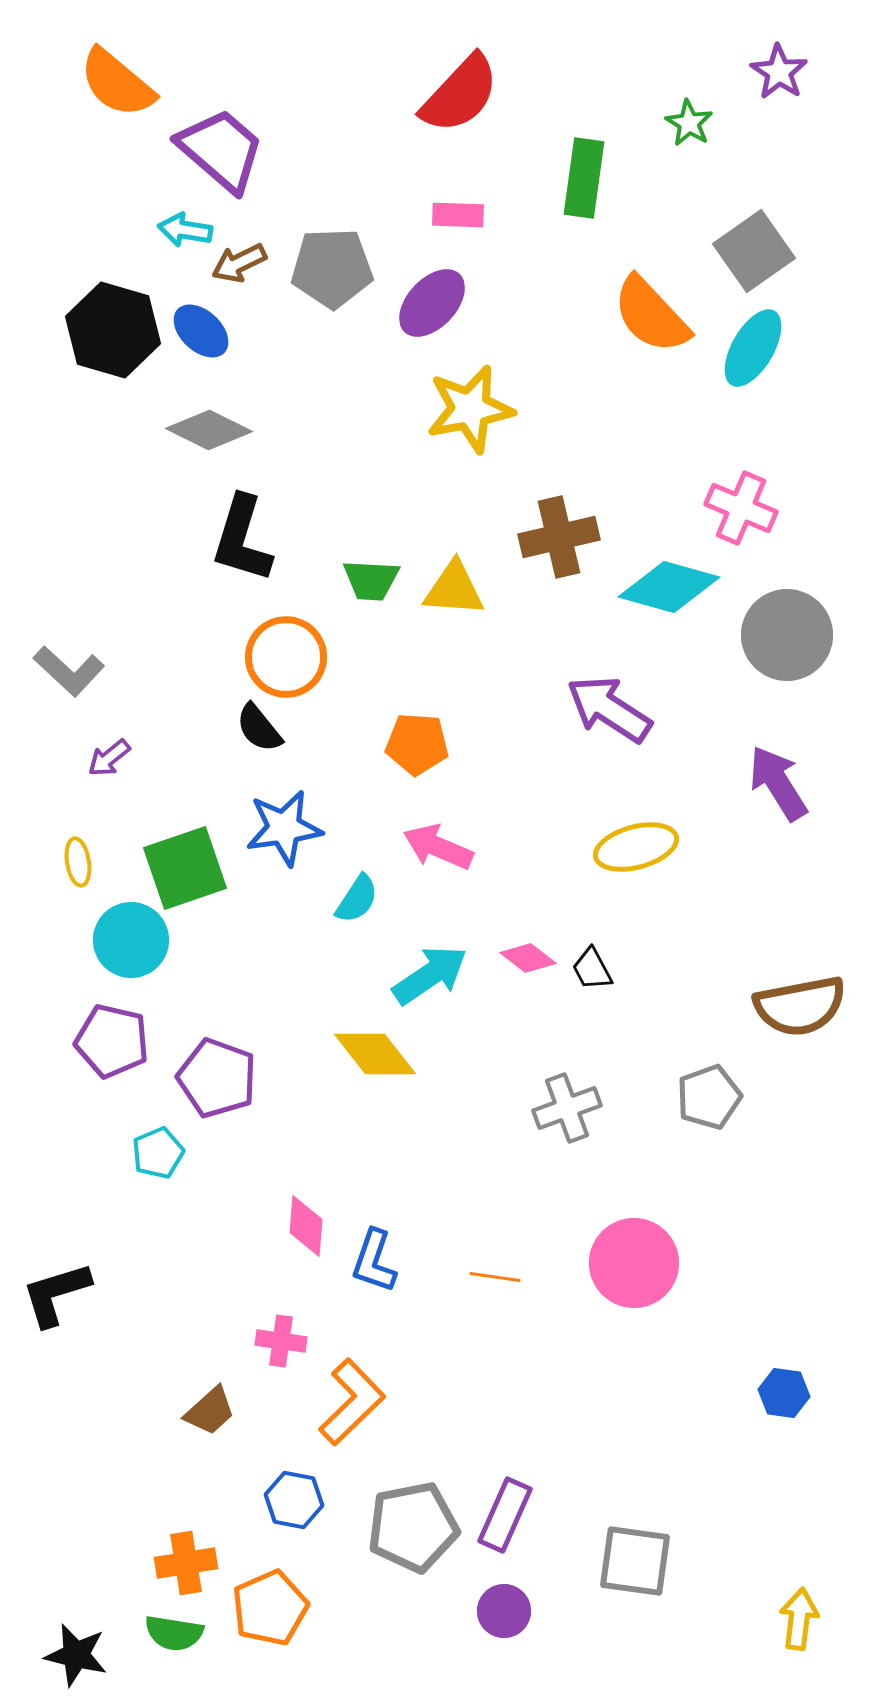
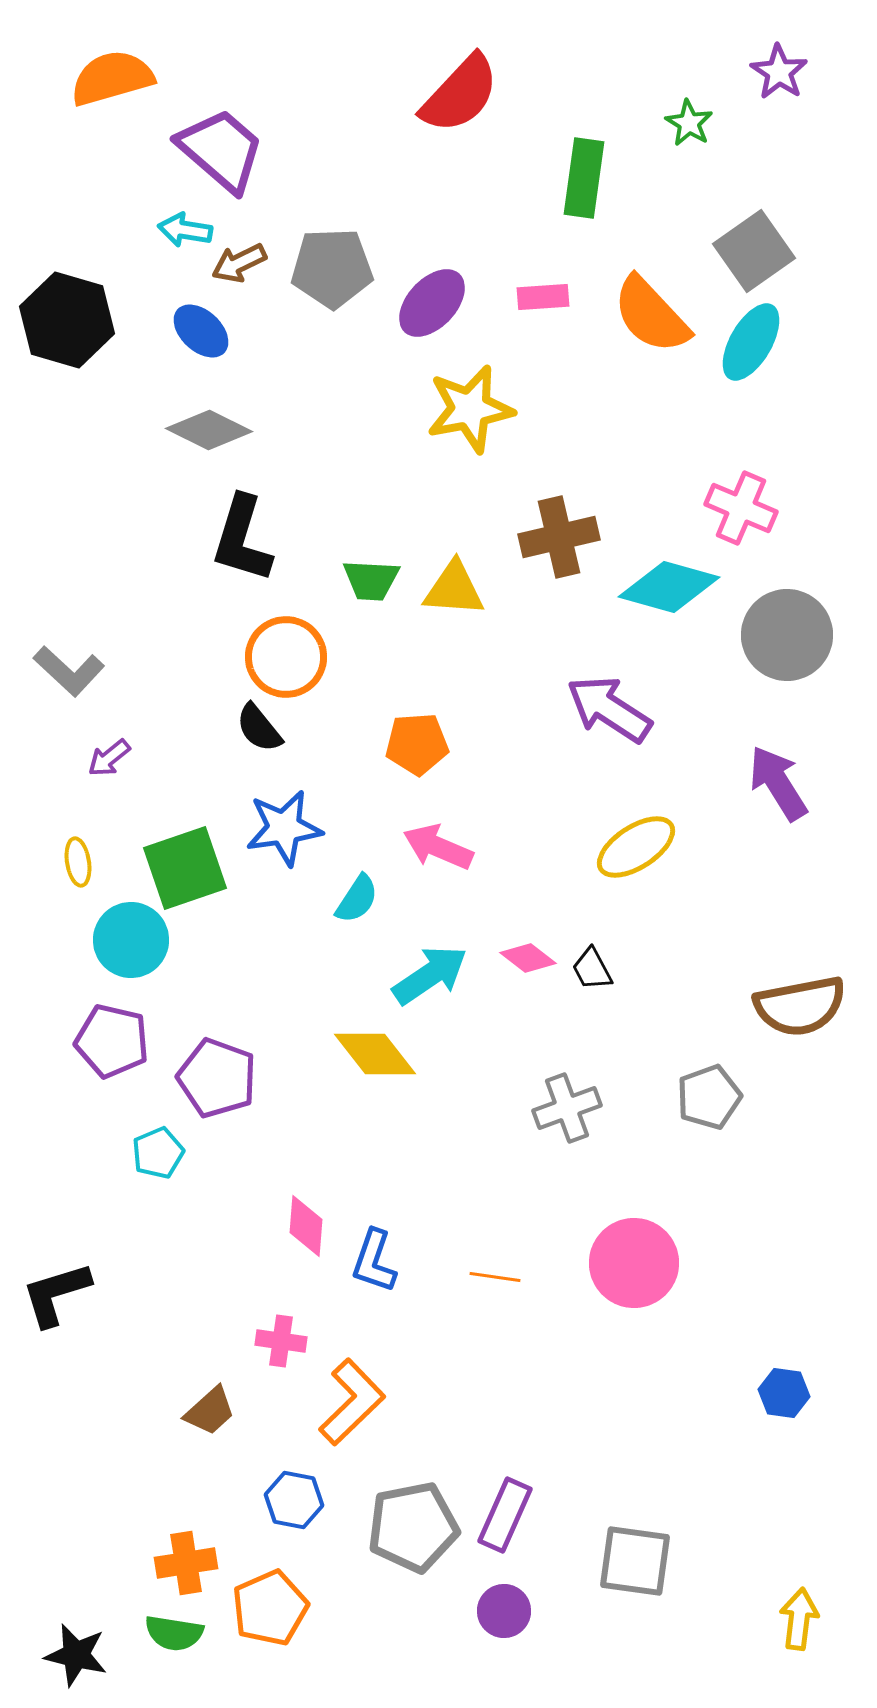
orange semicircle at (117, 83): moved 5 px left, 5 px up; rotated 124 degrees clockwise
pink rectangle at (458, 215): moved 85 px right, 82 px down; rotated 6 degrees counterclockwise
black hexagon at (113, 330): moved 46 px left, 10 px up
cyan ellipse at (753, 348): moved 2 px left, 6 px up
orange pentagon at (417, 744): rotated 8 degrees counterclockwise
yellow ellipse at (636, 847): rotated 18 degrees counterclockwise
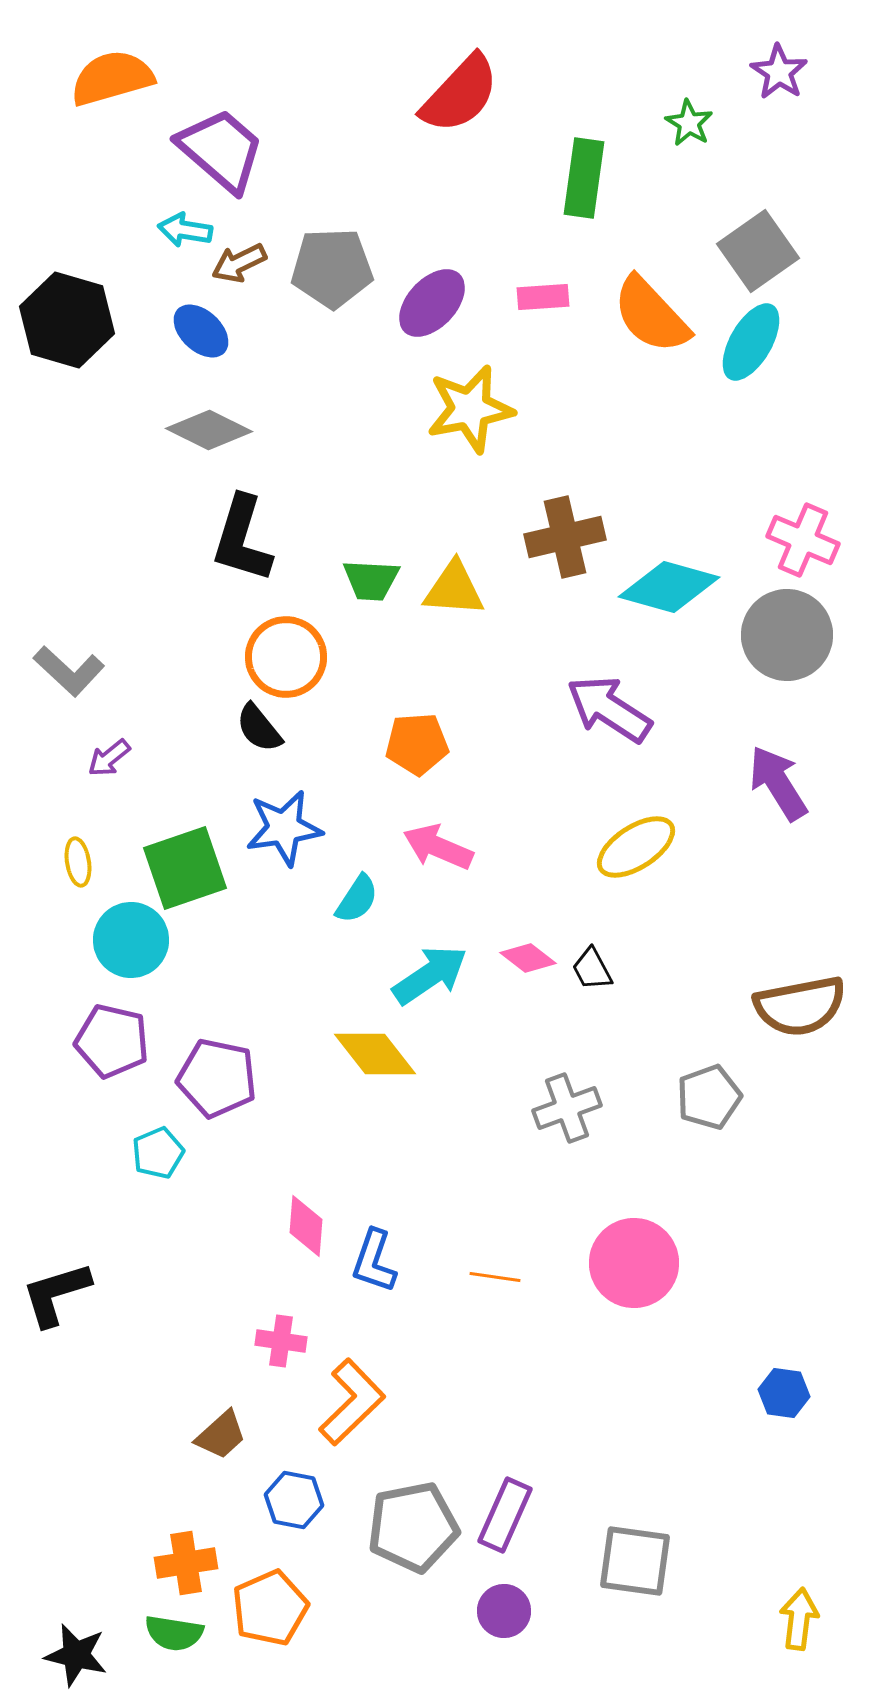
gray square at (754, 251): moved 4 px right
pink cross at (741, 508): moved 62 px right, 32 px down
brown cross at (559, 537): moved 6 px right
purple pentagon at (217, 1078): rotated 8 degrees counterclockwise
brown trapezoid at (210, 1411): moved 11 px right, 24 px down
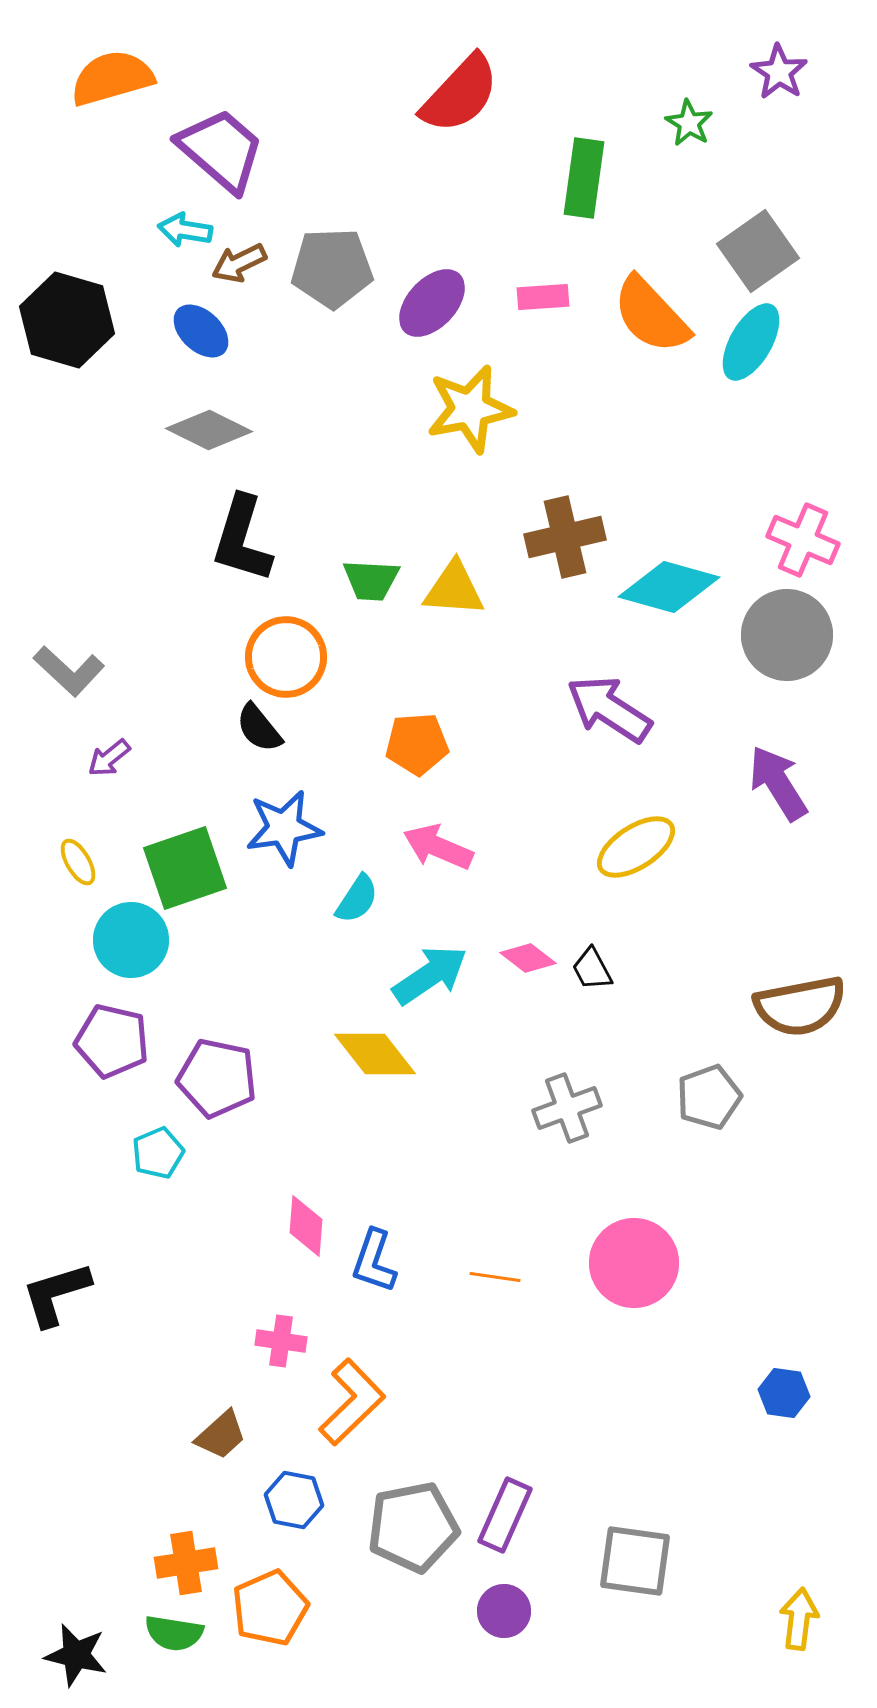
yellow ellipse at (78, 862): rotated 21 degrees counterclockwise
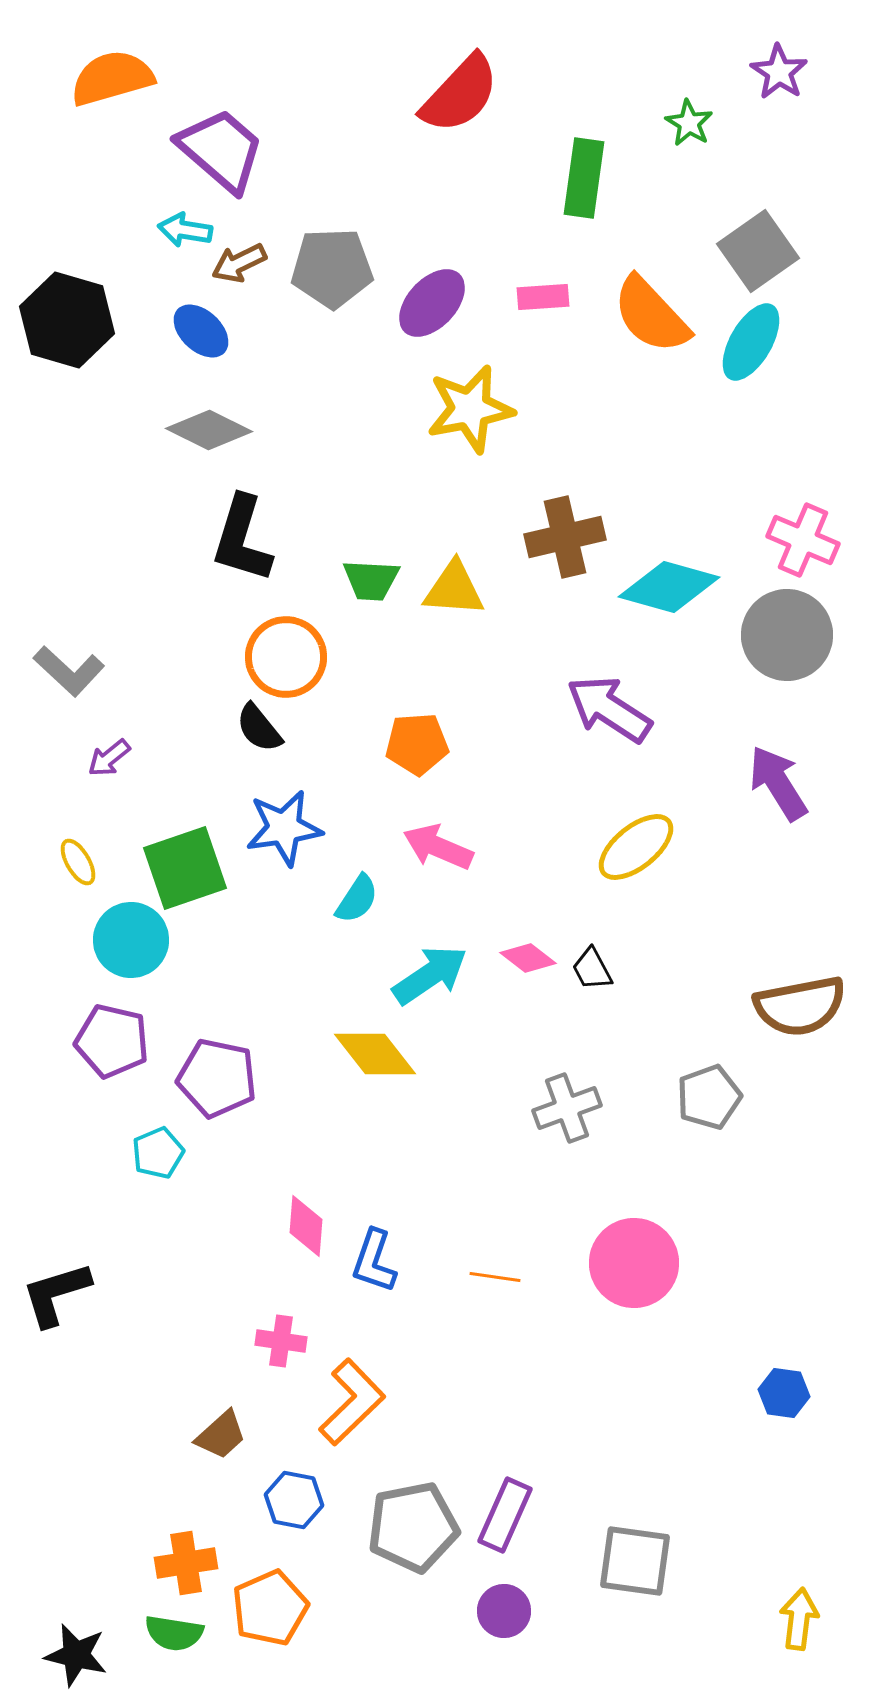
yellow ellipse at (636, 847): rotated 6 degrees counterclockwise
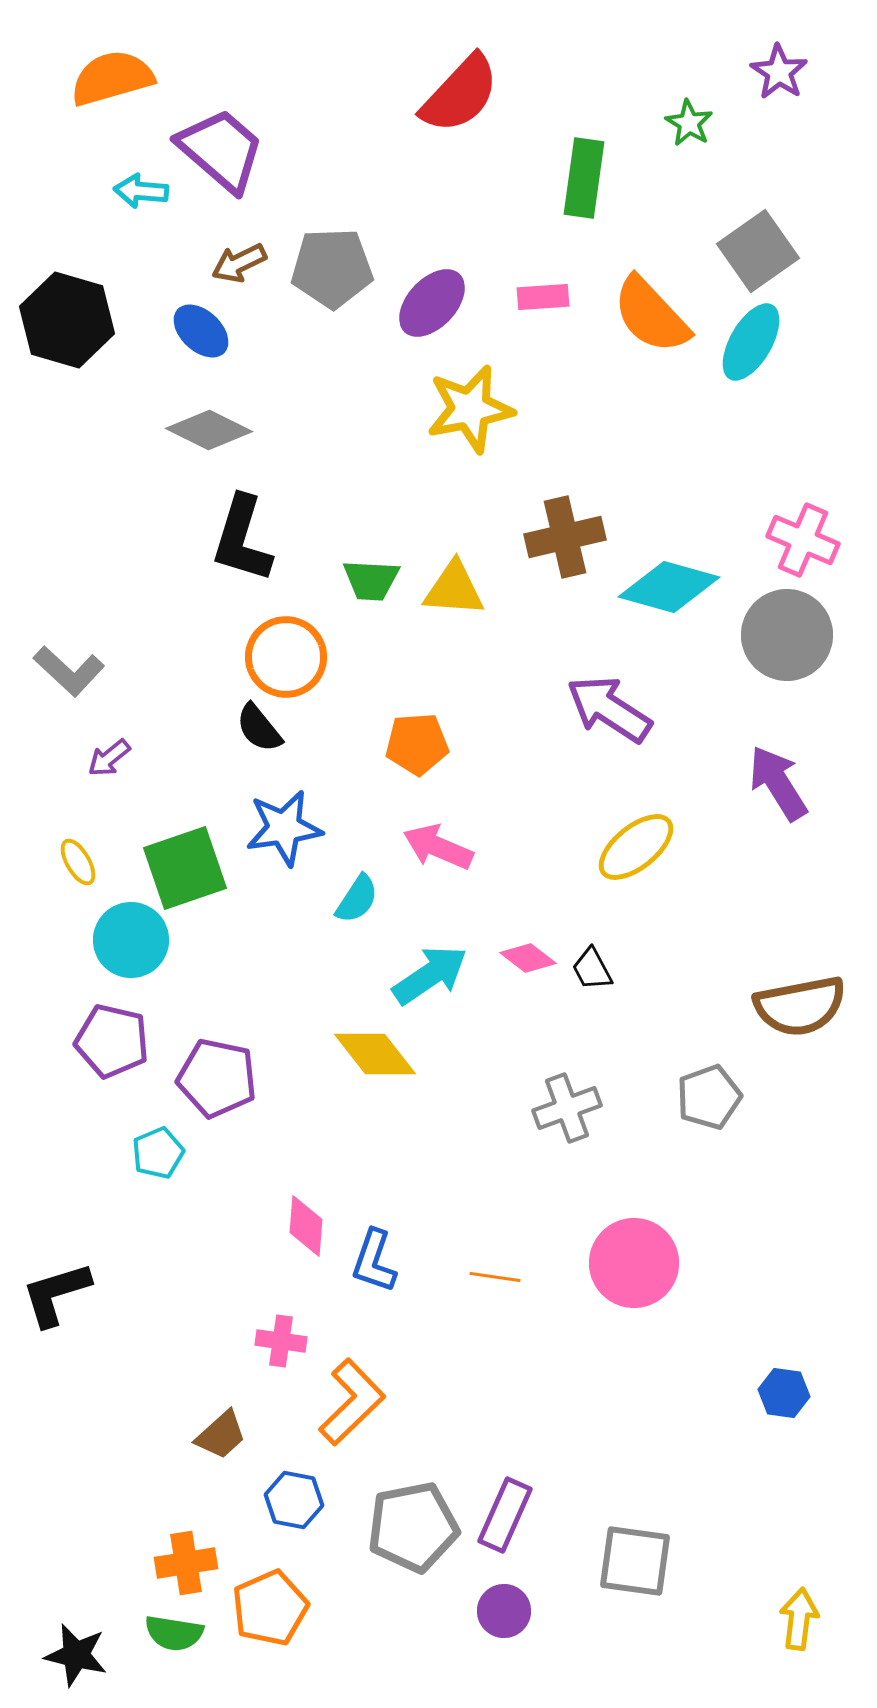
cyan arrow at (185, 230): moved 44 px left, 39 px up; rotated 4 degrees counterclockwise
